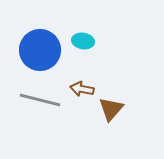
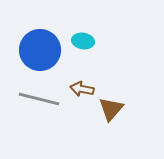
gray line: moved 1 px left, 1 px up
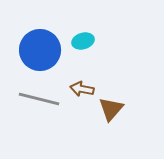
cyan ellipse: rotated 25 degrees counterclockwise
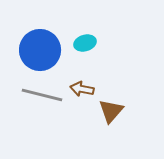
cyan ellipse: moved 2 px right, 2 px down
gray line: moved 3 px right, 4 px up
brown triangle: moved 2 px down
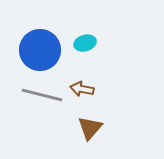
brown triangle: moved 21 px left, 17 px down
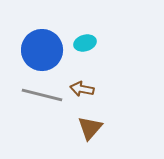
blue circle: moved 2 px right
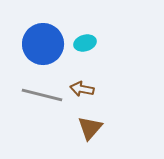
blue circle: moved 1 px right, 6 px up
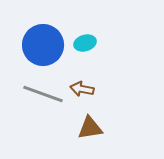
blue circle: moved 1 px down
gray line: moved 1 px right, 1 px up; rotated 6 degrees clockwise
brown triangle: rotated 40 degrees clockwise
